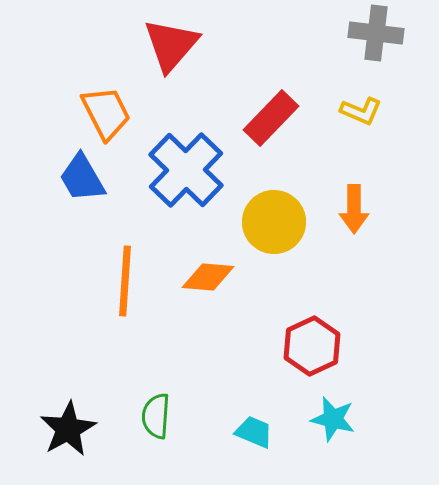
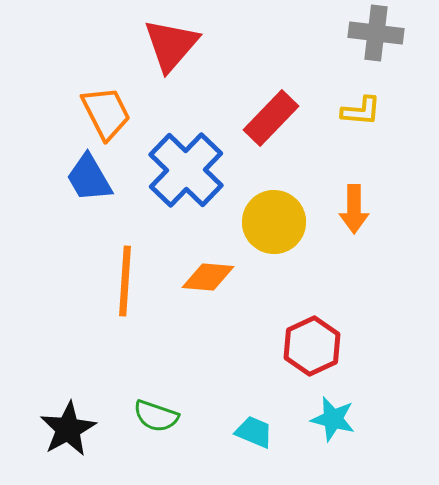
yellow L-shape: rotated 18 degrees counterclockwise
blue trapezoid: moved 7 px right
green semicircle: rotated 75 degrees counterclockwise
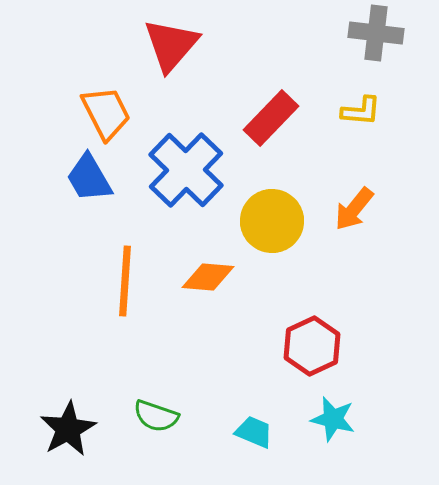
orange arrow: rotated 39 degrees clockwise
yellow circle: moved 2 px left, 1 px up
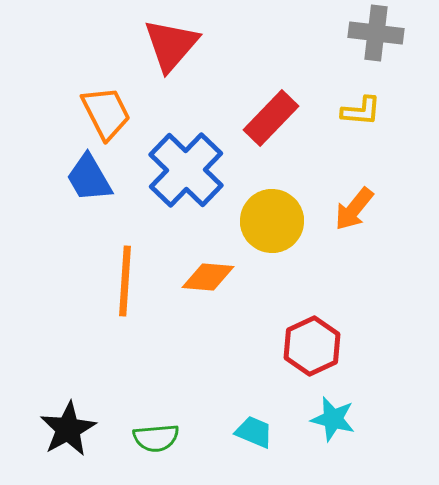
green semicircle: moved 22 px down; rotated 24 degrees counterclockwise
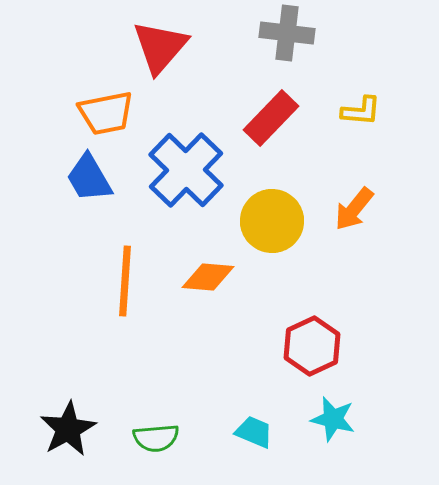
gray cross: moved 89 px left
red triangle: moved 11 px left, 2 px down
orange trapezoid: rotated 106 degrees clockwise
